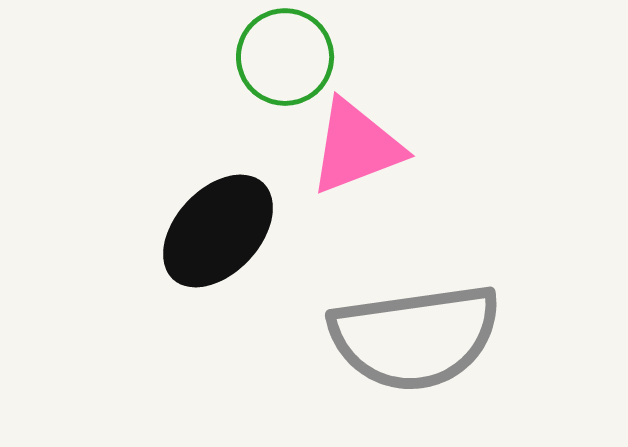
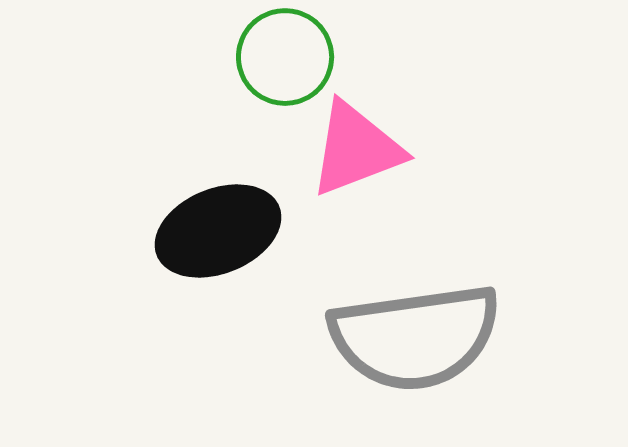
pink triangle: moved 2 px down
black ellipse: rotated 25 degrees clockwise
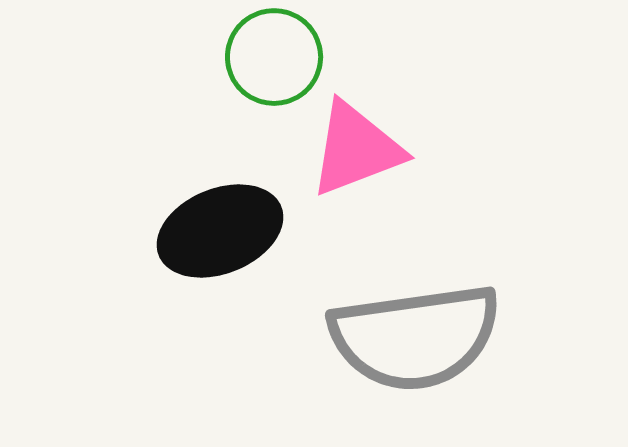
green circle: moved 11 px left
black ellipse: moved 2 px right
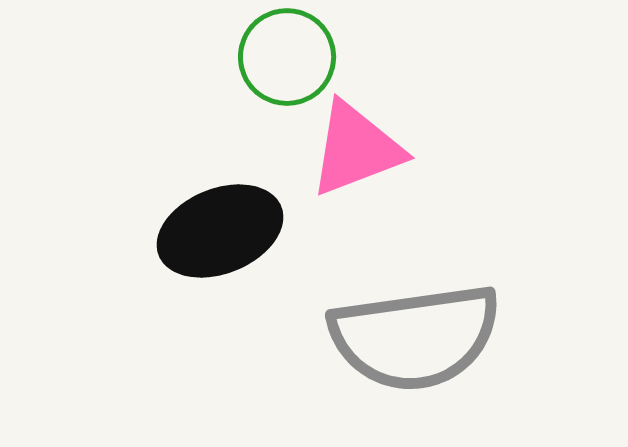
green circle: moved 13 px right
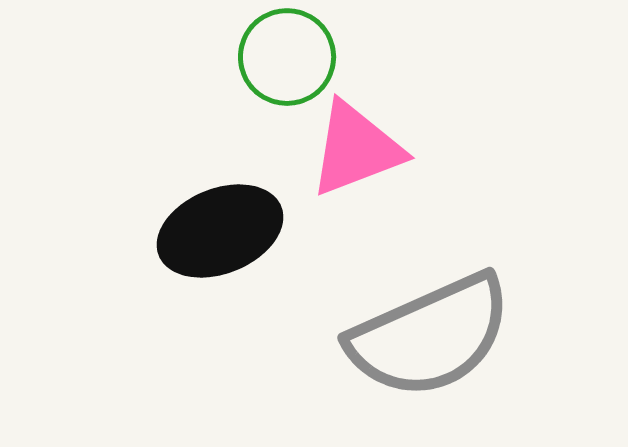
gray semicircle: moved 15 px right, 1 px up; rotated 16 degrees counterclockwise
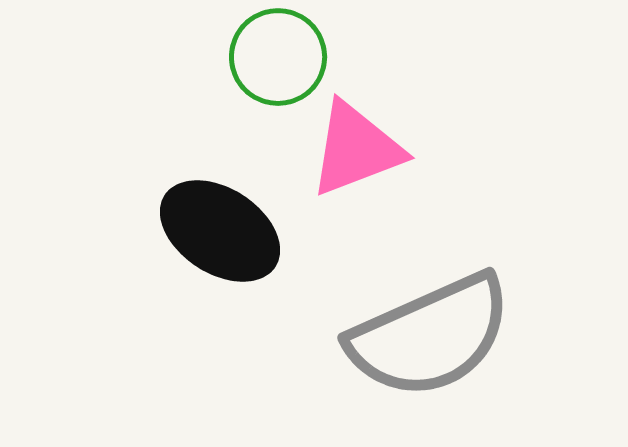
green circle: moved 9 px left
black ellipse: rotated 55 degrees clockwise
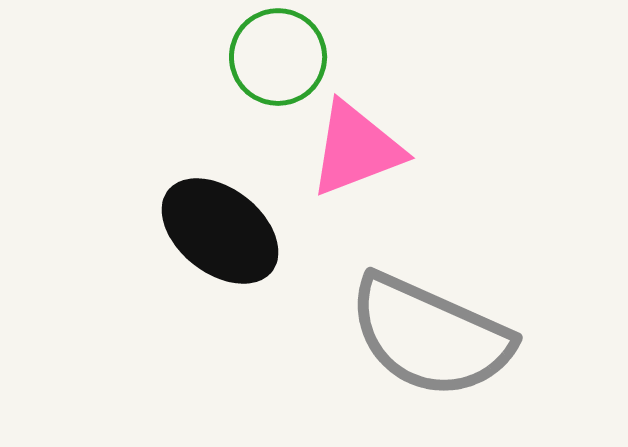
black ellipse: rotated 5 degrees clockwise
gray semicircle: rotated 48 degrees clockwise
